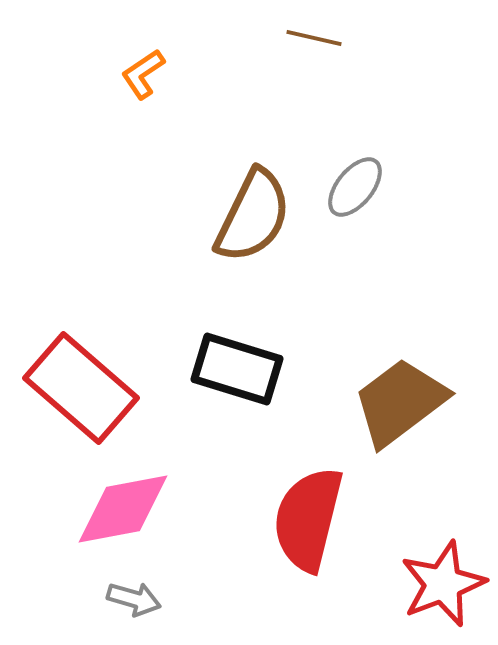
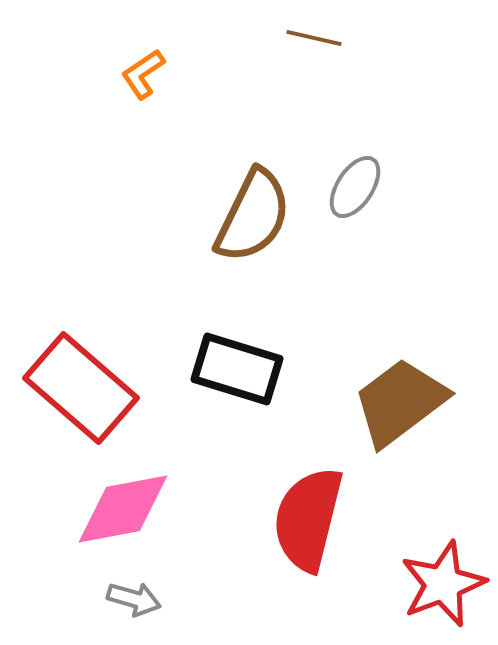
gray ellipse: rotated 6 degrees counterclockwise
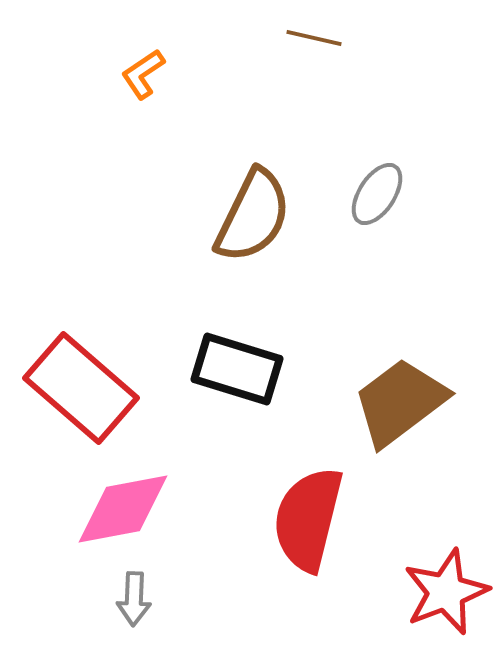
gray ellipse: moved 22 px right, 7 px down
red star: moved 3 px right, 8 px down
gray arrow: rotated 76 degrees clockwise
